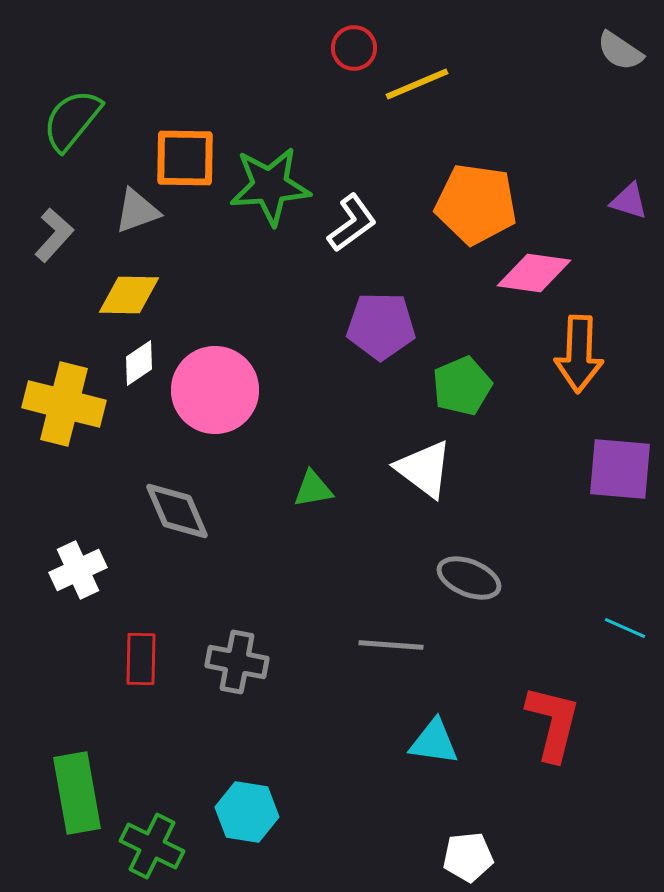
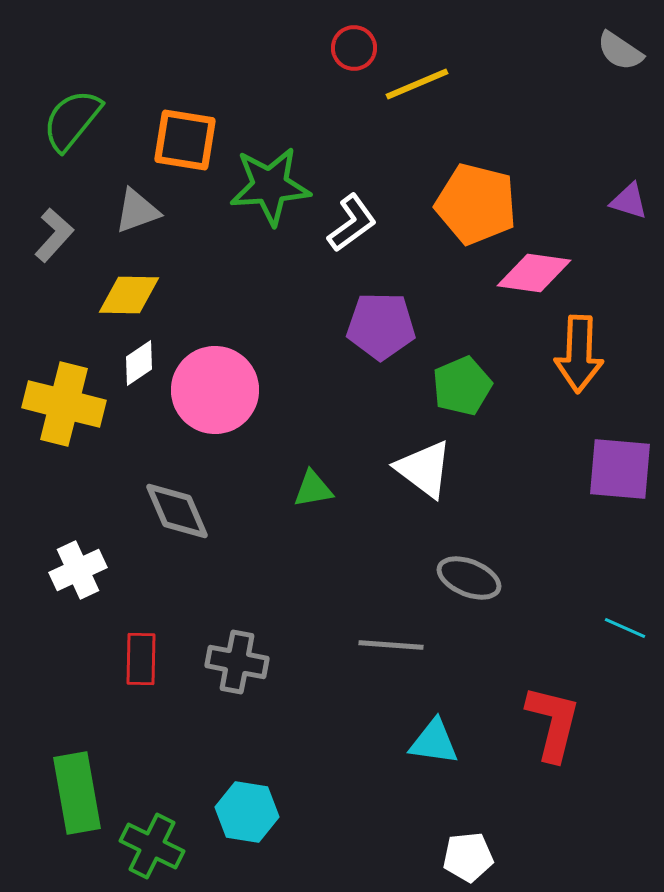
orange square: moved 18 px up; rotated 8 degrees clockwise
orange pentagon: rotated 6 degrees clockwise
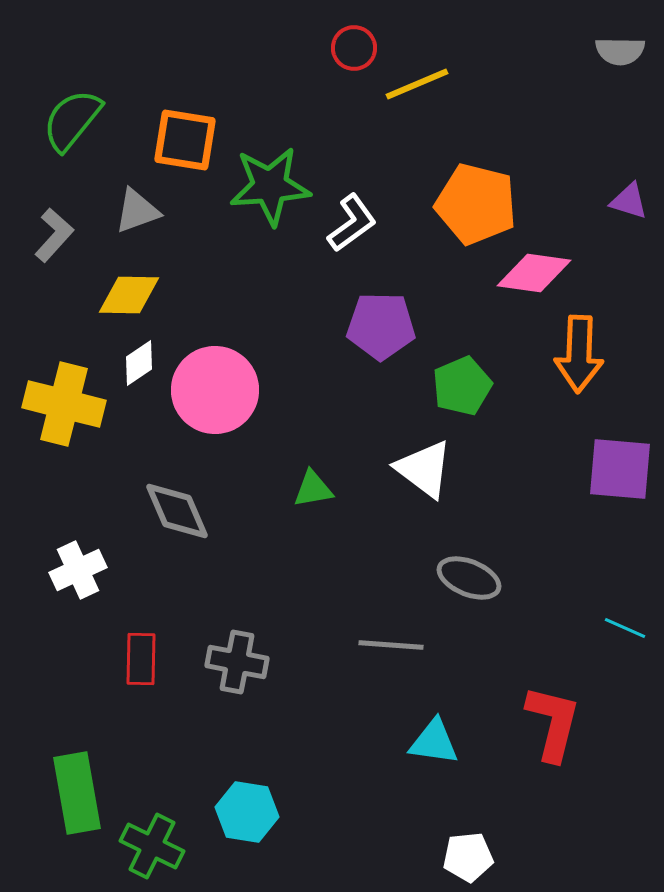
gray semicircle: rotated 33 degrees counterclockwise
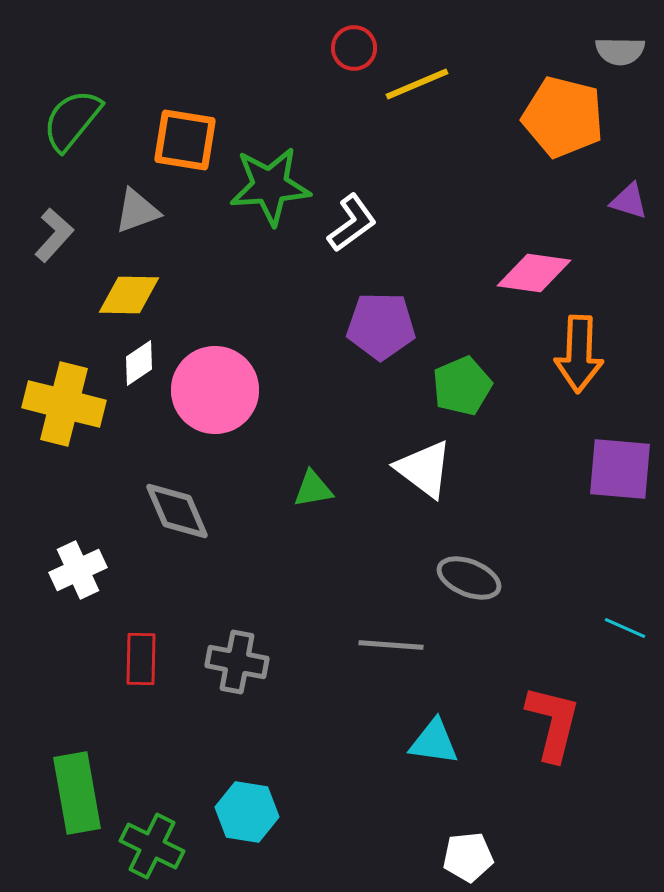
orange pentagon: moved 87 px right, 87 px up
